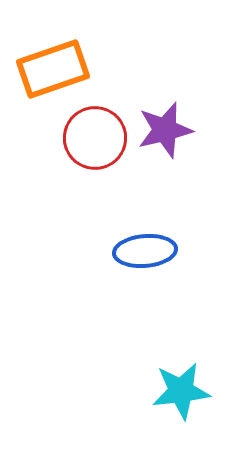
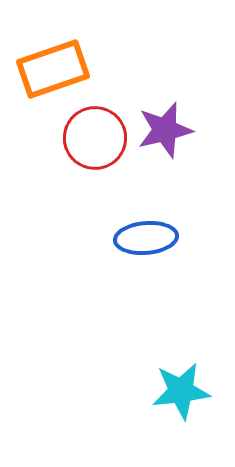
blue ellipse: moved 1 px right, 13 px up
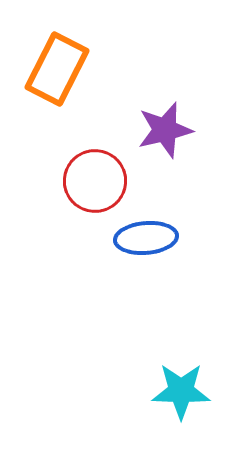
orange rectangle: moved 4 px right; rotated 44 degrees counterclockwise
red circle: moved 43 px down
cyan star: rotated 8 degrees clockwise
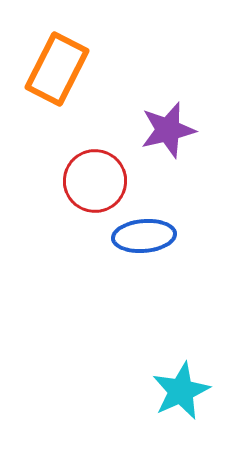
purple star: moved 3 px right
blue ellipse: moved 2 px left, 2 px up
cyan star: rotated 26 degrees counterclockwise
